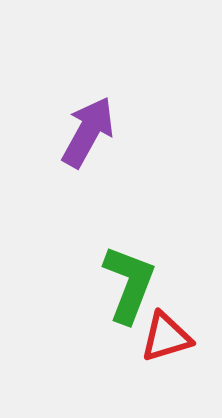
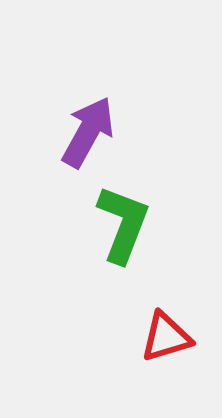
green L-shape: moved 6 px left, 60 px up
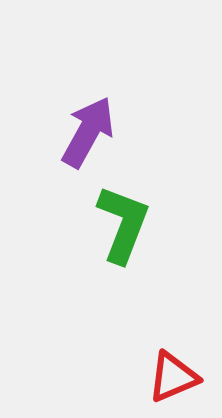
red triangle: moved 7 px right, 40 px down; rotated 6 degrees counterclockwise
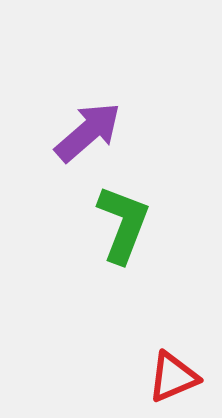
purple arrow: rotated 20 degrees clockwise
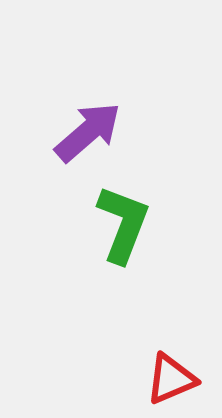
red triangle: moved 2 px left, 2 px down
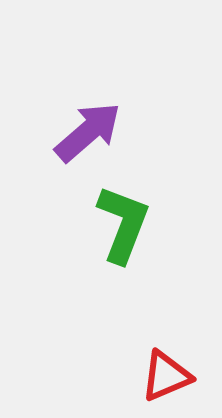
red triangle: moved 5 px left, 3 px up
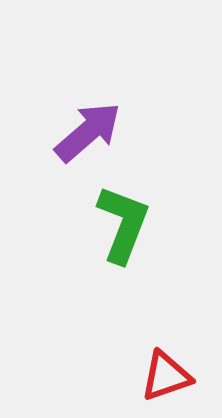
red triangle: rotated 4 degrees clockwise
